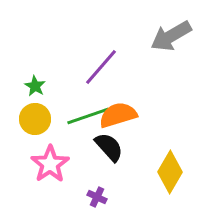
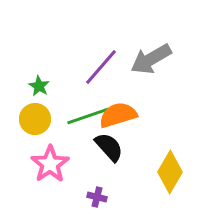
gray arrow: moved 20 px left, 23 px down
green star: moved 4 px right
purple cross: rotated 12 degrees counterclockwise
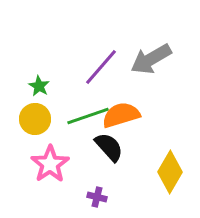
orange semicircle: moved 3 px right
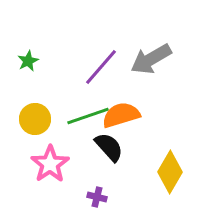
green star: moved 11 px left, 25 px up; rotated 15 degrees clockwise
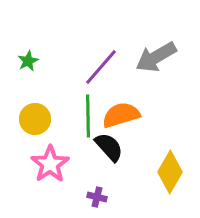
gray arrow: moved 5 px right, 2 px up
green line: rotated 72 degrees counterclockwise
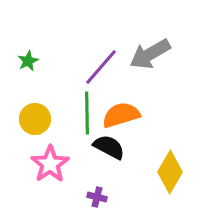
gray arrow: moved 6 px left, 3 px up
green line: moved 1 px left, 3 px up
black semicircle: rotated 20 degrees counterclockwise
